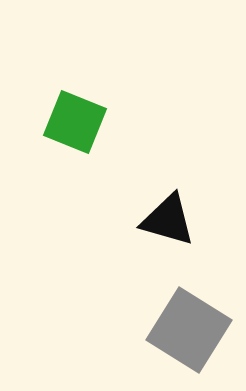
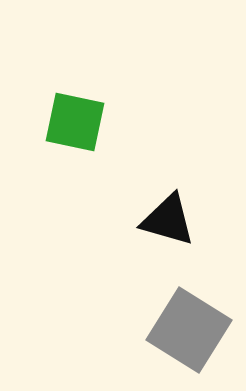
green square: rotated 10 degrees counterclockwise
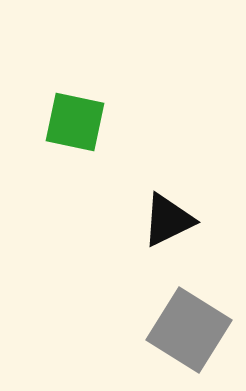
black triangle: rotated 42 degrees counterclockwise
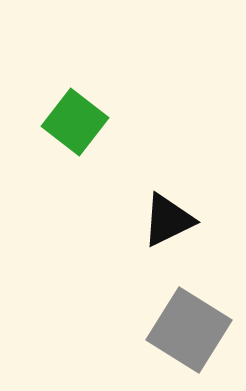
green square: rotated 26 degrees clockwise
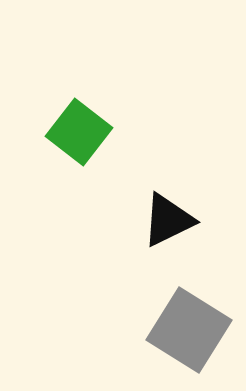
green square: moved 4 px right, 10 px down
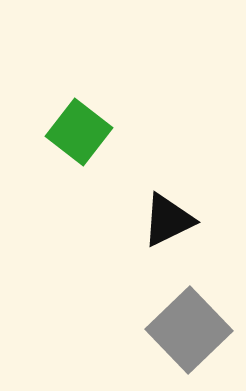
gray square: rotated 14 degrees clockwise
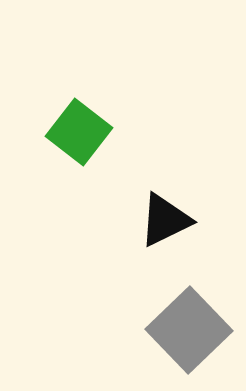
black triangle: moved 3 px left
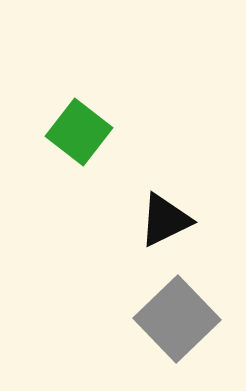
gray square: moved 12 px left, 11 px up
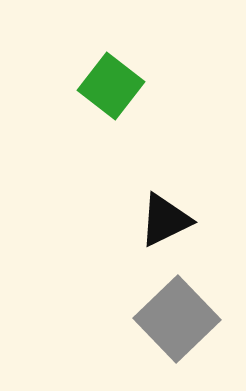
green square: moved 32 px right, 46 px up
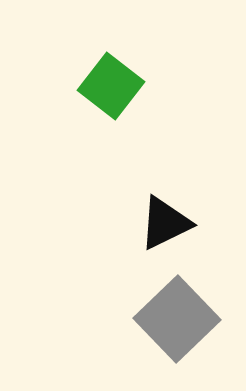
black triangle: moved 3 px down
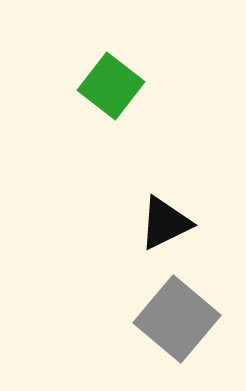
gray square: rotated 6 degrees counterclockwise
